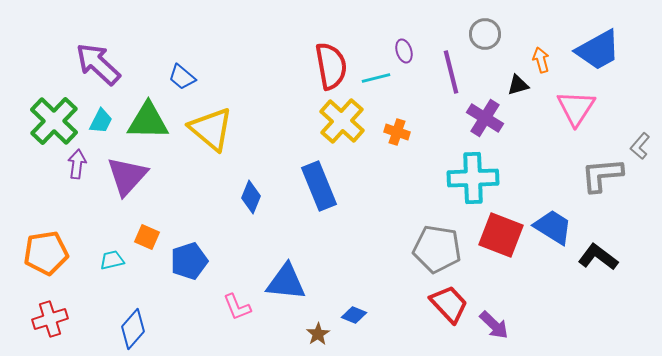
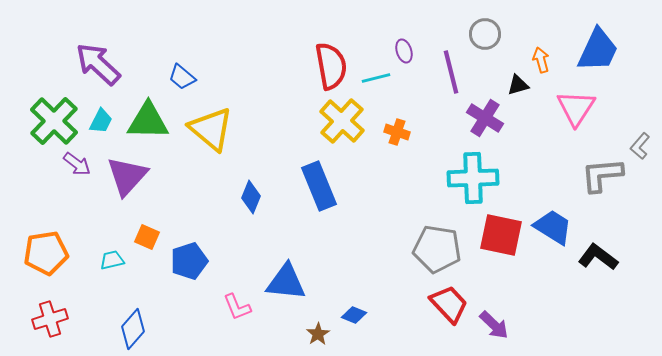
blue trapezoid at (598, 50): rotated 36 degrees counterclockwise
purple arrow at (77, 164): rotated 120 degrees clockwise
red square at (501, 235): rotated 9 degrees counterclockwise
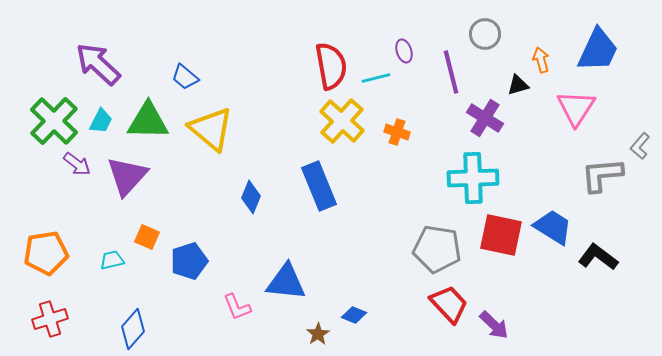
blue trapezoid at (182, 77): moved 3 px right
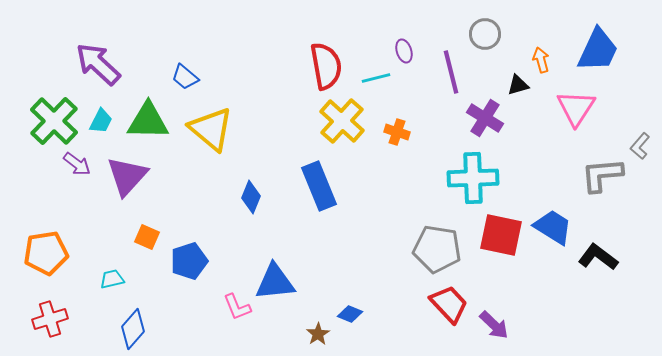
red semicircle at (331, 66): moved 5 px left
cyan trapezoid at (112, 260): moved 19 px down
blue triangle at (286, 282): moved 11 px left; rotated 12 degrees counterclockwise
blue diamond at (354, 315): moved 4 px left, 1 px up
